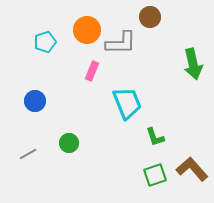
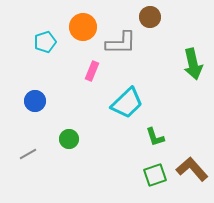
orange circle: moved 4 px left, 3 px up
cyan trapezoid: rotated 68 degrees clockwise
green circle: moved 4 px up
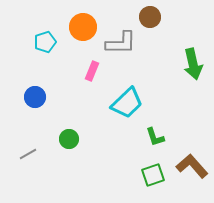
blue circle: moved 4 px up
brown L-shape: moved 3 px up
green square: moved 2 px left
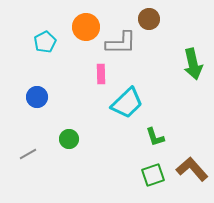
brown circle: moved 1 px left, 2 px down
orange circle: moved 3 px right
cyan pentagon: rotated 10 degrees counterclockwise
pink rectangle: moved 9 px right, 3 px down; rotated 24 degrees counterclockwise
blue circle: moved 2 px right
brown L-shape: moved 3 px down
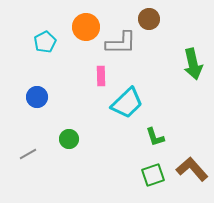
pink rectangle: moved 2 px down
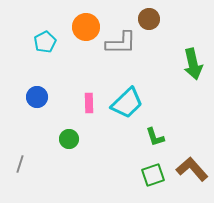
pink rectangle: moved 12 px left, 27 px down
gray line: moved 8 px left, 10 px down; rotated 42 degrees counterclockwise
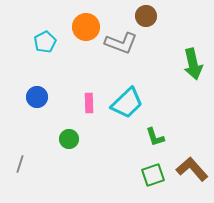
brown circle: moved 3 px left, 3 px up
gray L-shape: rotated 20 degrees clockwise
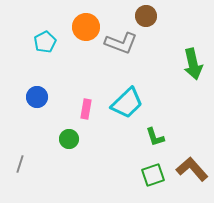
pink rectangle: moved 3 px left, 6 px down; rotated 12 degrees clockwise
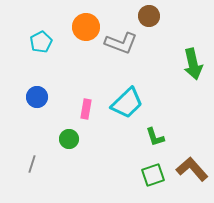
brown circle: moved 3 px right
cyan pentagon: moved 4 px left
gray line: moved 12 px right
